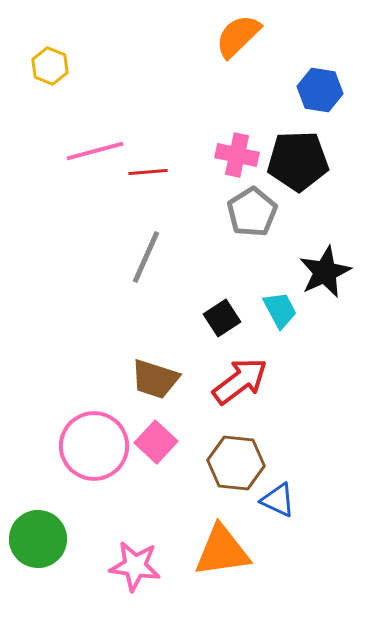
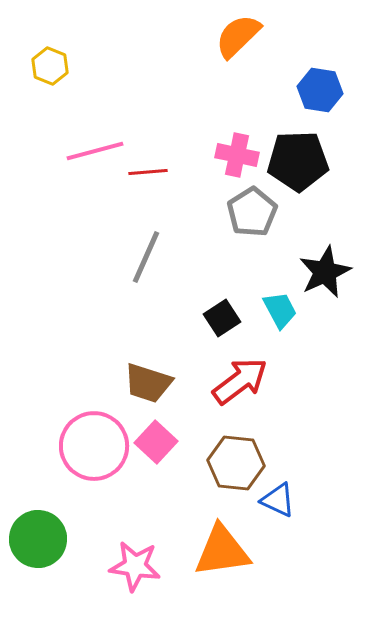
brown trapezoid: moved 7 px left, 4 px down
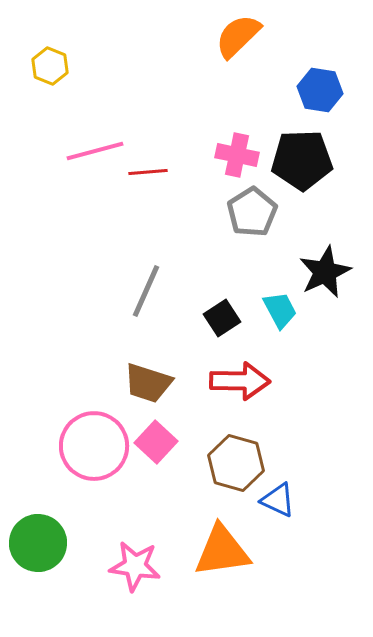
black pentagon: moved 4 px right, 1 px up
gray line: moved 34 px down
red arrow: rotated 38 degrees clockwise
brown hexagon: rotated 10 degrees clockwise
green circle: moved 4 px down
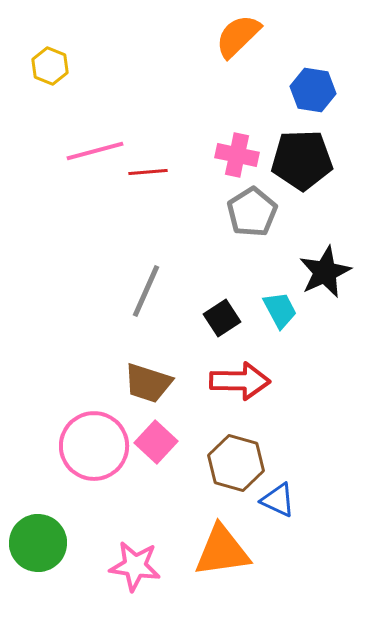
blue hexagon: moved 7 px left
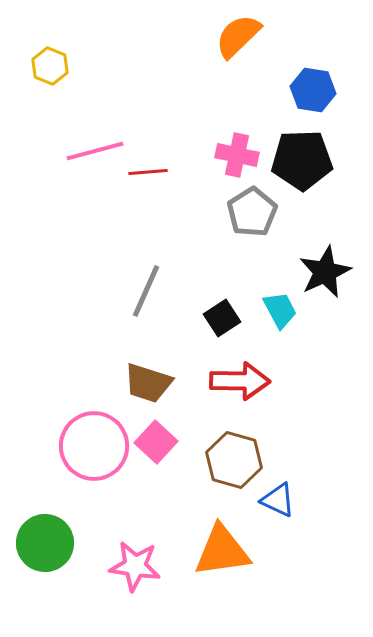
brown hexagon: moved 2 px left, 3 px up
green circle: moved 7 px right
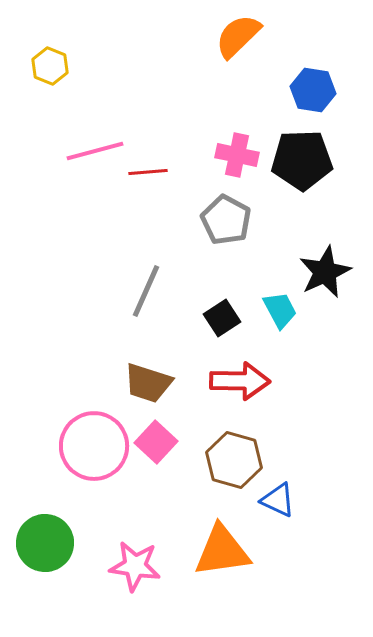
gray pentagon: moved 26 px left, 8 px down; rotated 12 degrees counterclockwise
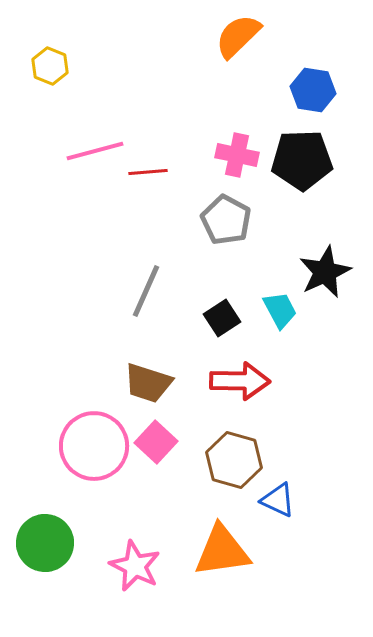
pink star: rotated 18 degrees clockwise
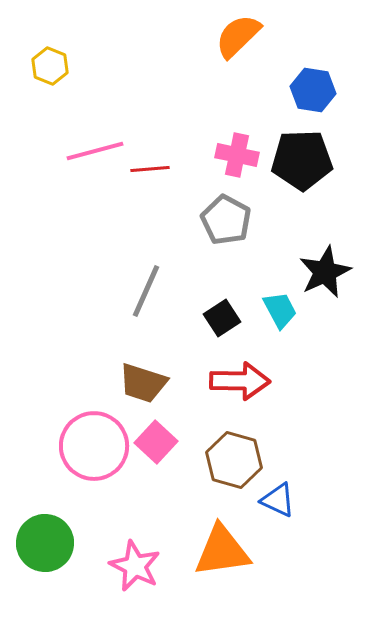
red line: moved 2 px right, 3 px up
brown trapezoid: moved 5 px left
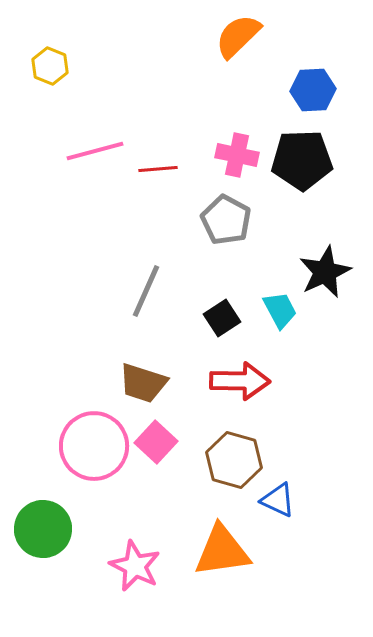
blue hexagon: rotated 12 degrees counterclockwise
red line: moved 8 px right
green circle: moved 2 px left, 14 px up
